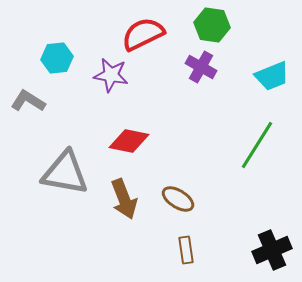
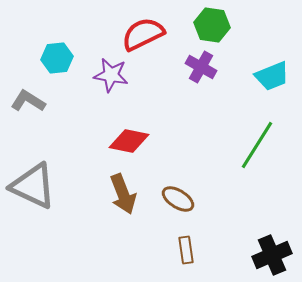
gray triangle: moved 32 px left, 13 px down; rotated 15 degrees clockwise
brown arrow: moved 1 px left, 5 px up
black cross: moved 5 px down
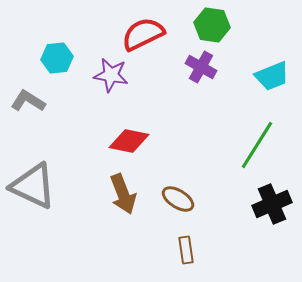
black cross: moved 51 px up
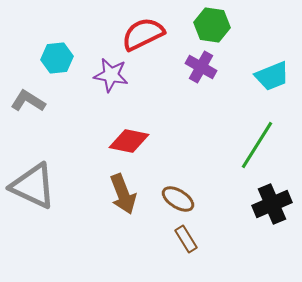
brown rectangle: moved 11 px up; rotated 24 degrees counterclockwise
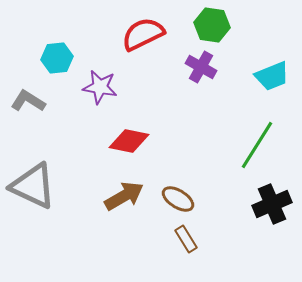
purple star: moved 11 px left, 12 px down
brown arrow: moved 1 px right, 2 px down; rotated 99 degrees counterclockwise
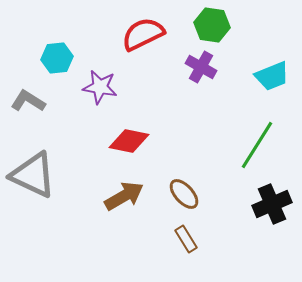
gray triangle: moved 11 px up
brown ellipse: moved 6 px right, 5 px up; rotated 16 degrees clockwise
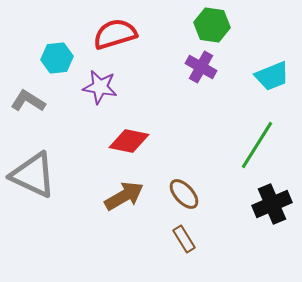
red semicircle: moved 28 px left; rotated 9 degrees clockwise
brown rectangle: moved 2 px left
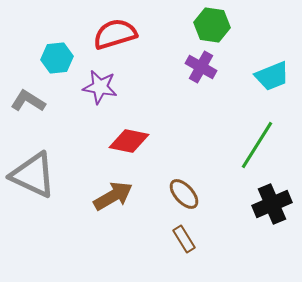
brown arrow: moved 11 px left
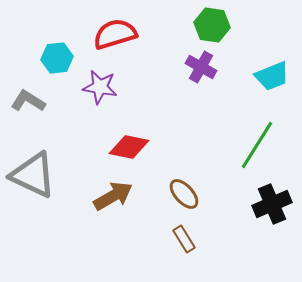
red diamond: moved 6 px down
